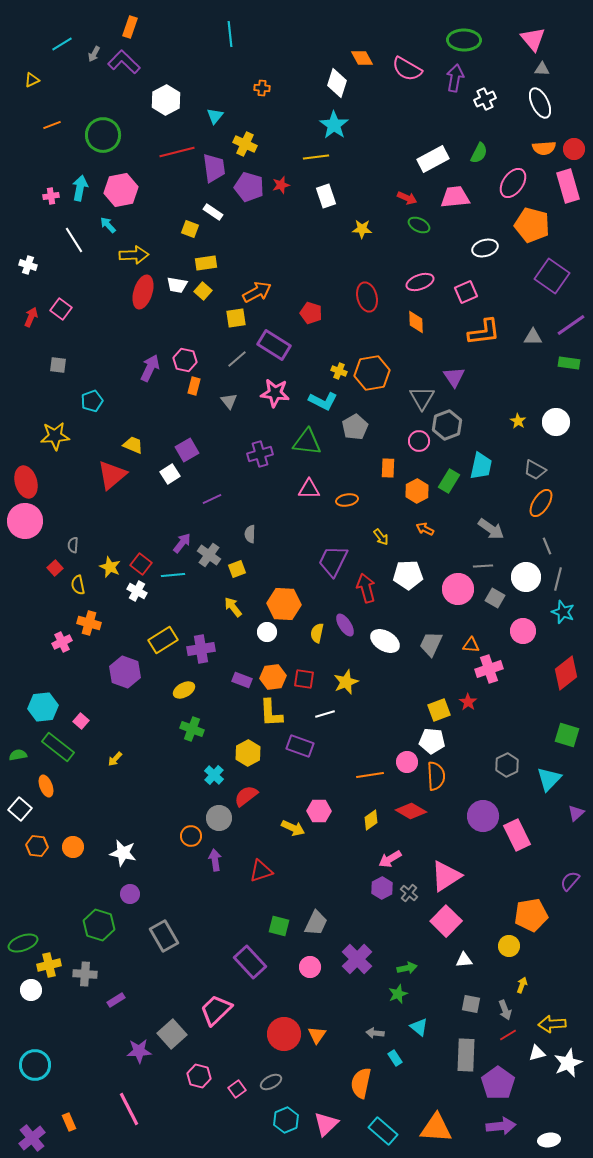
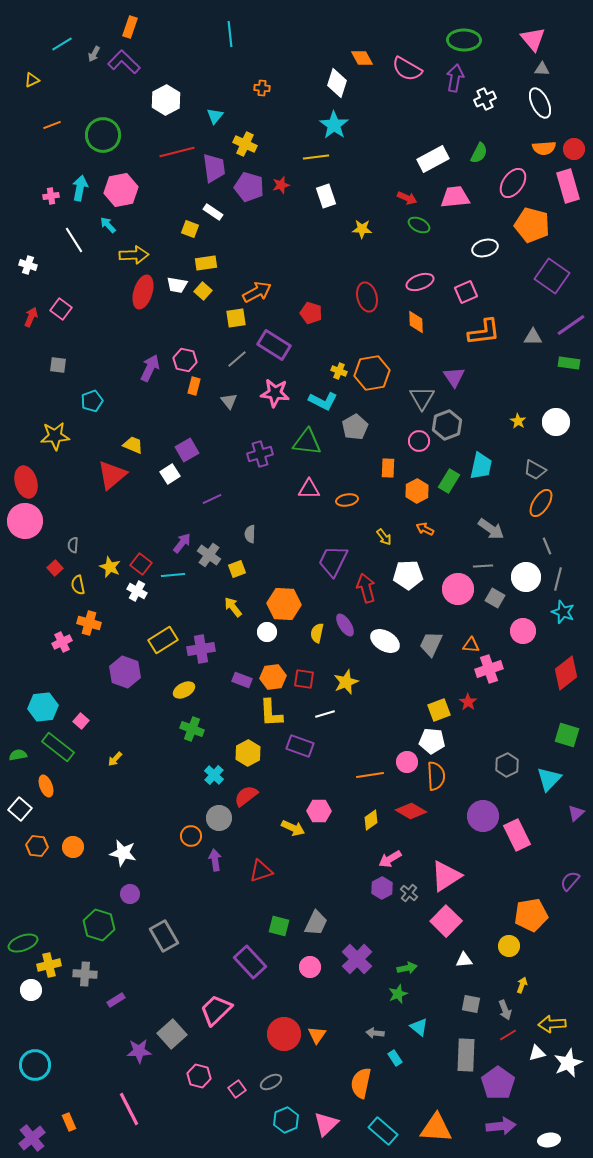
yellow arrow at (381, 537): moved 3 px right
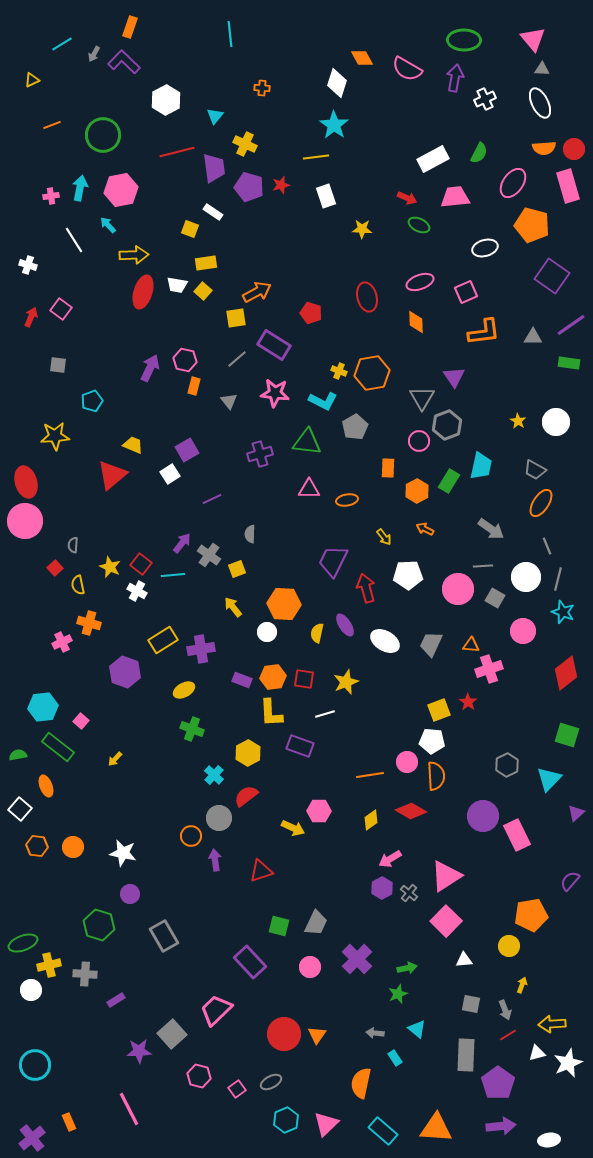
cyan triangle at (419, 1027): moved 2 px left, 2 px down
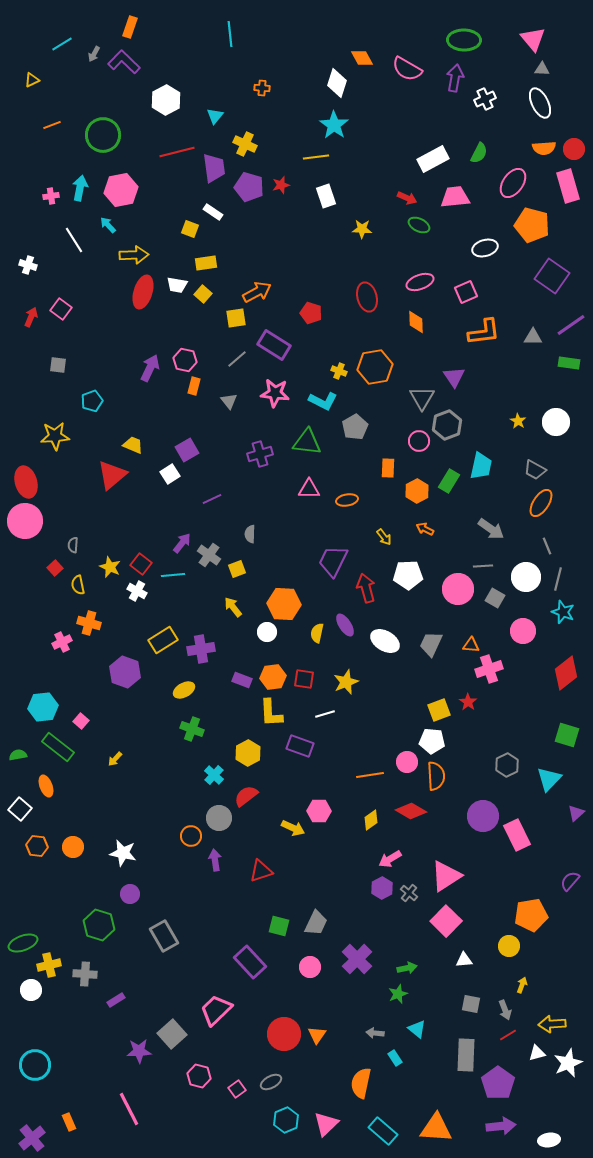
yellow square at (203, 291): moved 3 px down
orange hexagon at (372, 373): moved 3 px right, 6 px up
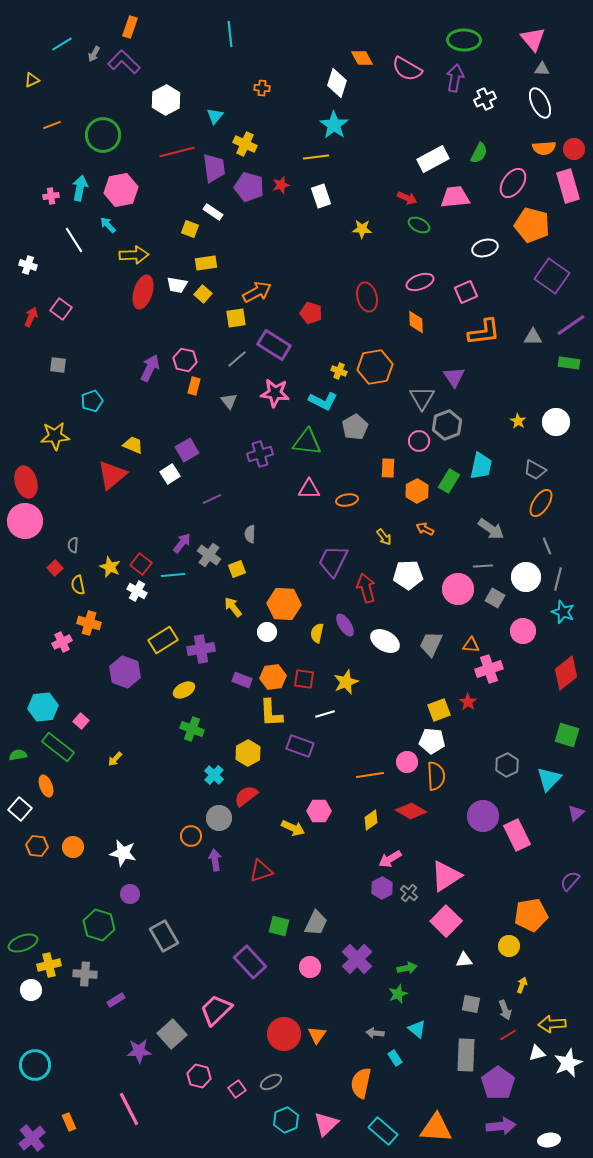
white rectangle at (326, 196): moved 5 px left
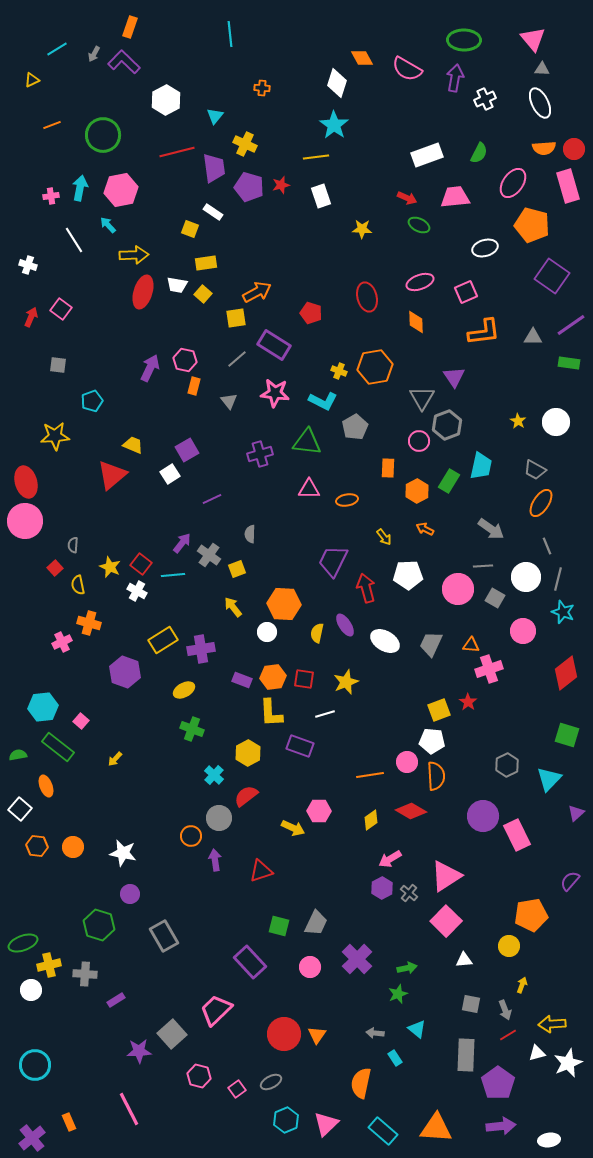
cyan line at (62, 44): moved 5 px left, 5 px down
white rectangle at (433, 159): moved 6 px left, 4 px up; rotated 8 degrees clockwise
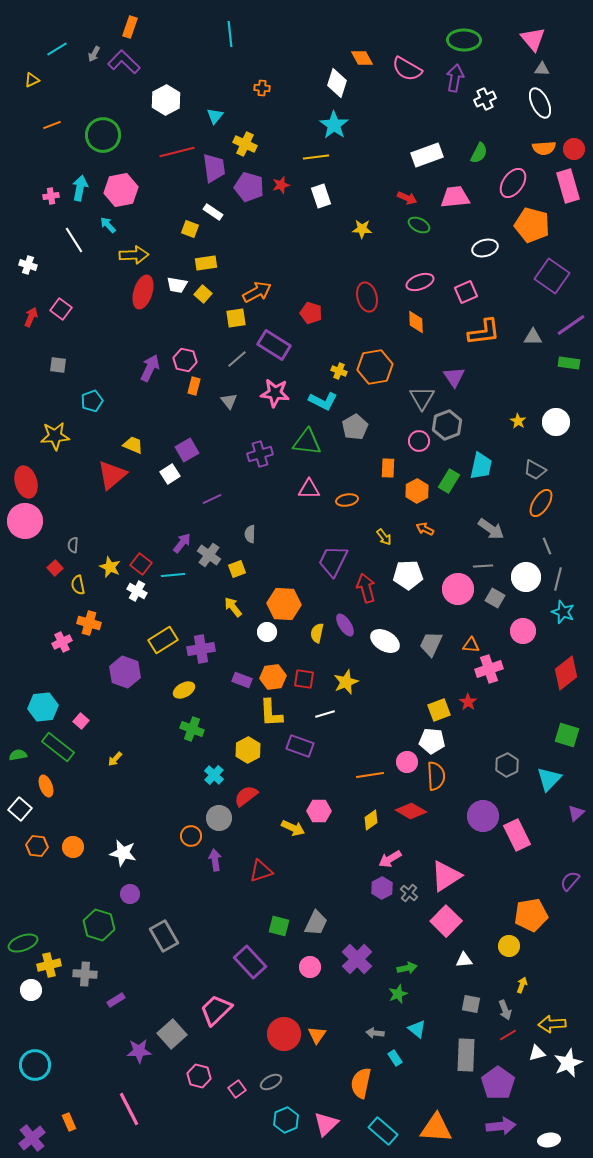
yellow hexagon at (248, 753): moved 3 px up
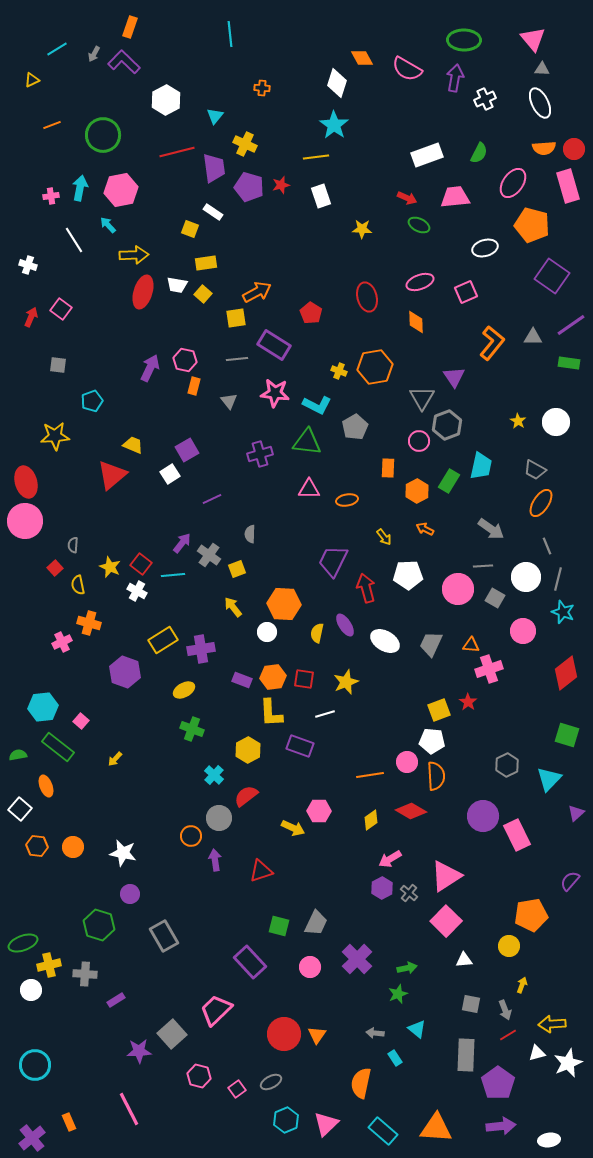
red pentagon at (311, 313): rotated 15 degrees clockwise
orange L-shape at (484, 332): moved 8 px right, 11 px down; rotated 44 degrees counterclockwise
gray line at (237, 359): rotated 35 degrees clockwise
cyan L-shape at (323, 401): moved 6 px left, 4 px down
